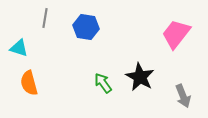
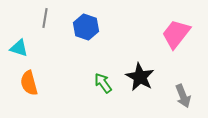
blue hexagon: rotated 10 degrees clockwise
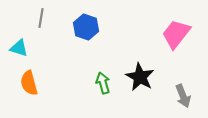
gray line: moved 4 px left
green arrow: rotated 20 degrees clockwise
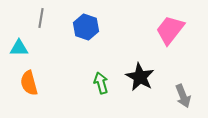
pink trapezoid: moved 6 px left, 4 px up
cyan triangle: rotated 18 degrees counterclockwise
green arrow: moved 2 px left
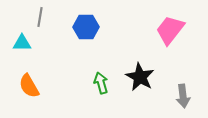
gray line: moved 1 px left, 1 px up
blue hexagon: rotated 20 degrees counterclockwise
cyan triangle: moved 3 px right, 5 px up
orange semicircle: moved 3 px down; rotated 15 degrees counterclockwise
gray arrow: rotated 15 degrees clockwise
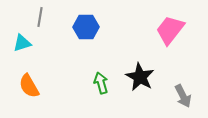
cyan triangle: rotated 18 degrees counterclockwise
gray arrow: rotated 20 degrees counterclockwise
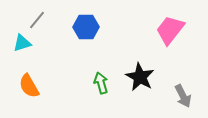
gray line: moved 3 px left, 3 px down; rotated 30 degrees clockwise
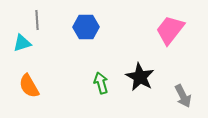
gray line: rotated 42 degrees counterclockwise
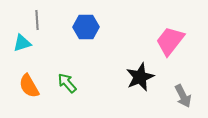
pink trapezoid: moved 11 px down
black star: rotated 20 degrees clockwise
green arrow: moved 34 px left; rotated 25 degrees counterclockwise
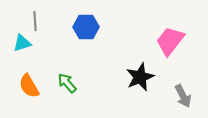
gray line: moved 2 px left, 1 px down
